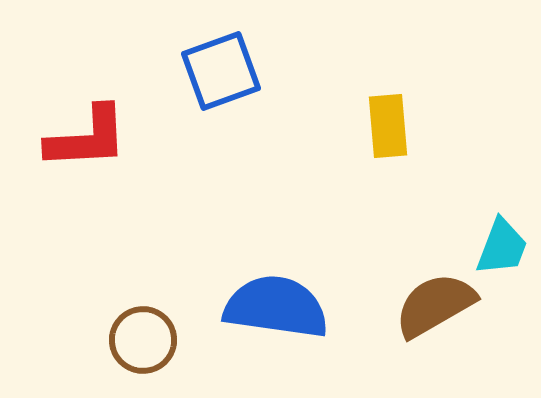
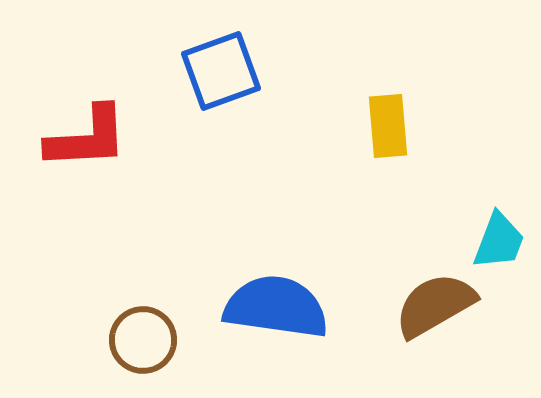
cyan trapezoid: moved 3 px left, 6 px up
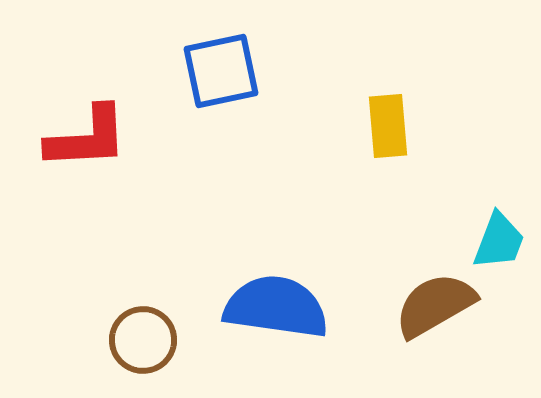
blue square: rotated 8 degrees clockwise
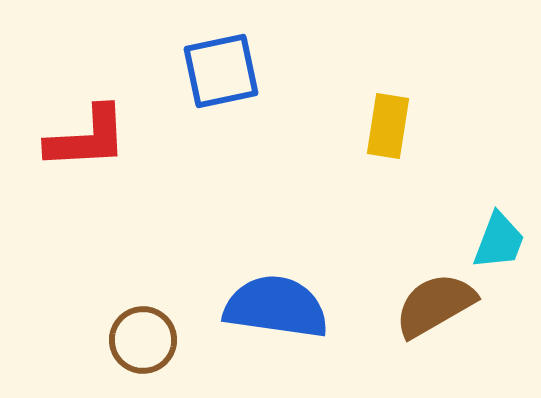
yellow rectangle: rotated 14 degrees clockwise
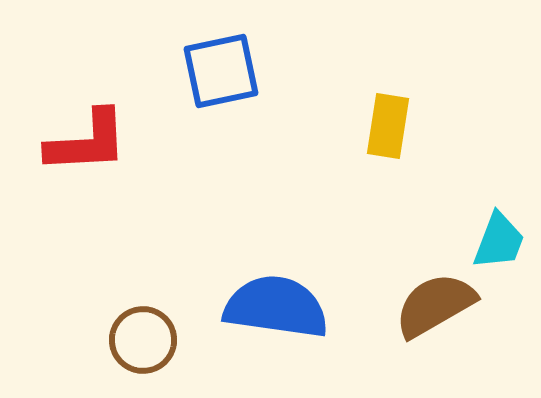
red L-shape: moved 4 px down
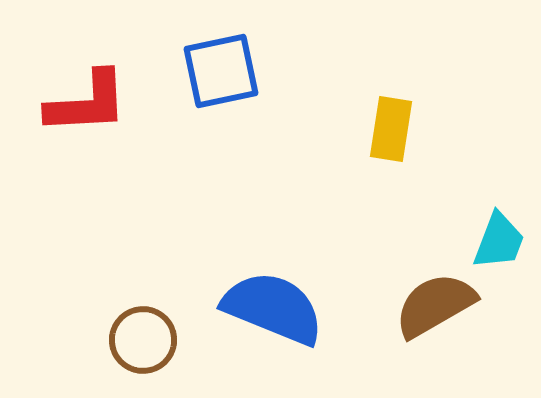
yellow rectangle: moved 3 px right, 3 px down
red L-shape: moved 39 px up
blue semicircle: moved 3 px left, 1 px down; rotated 14 degrees clockwise
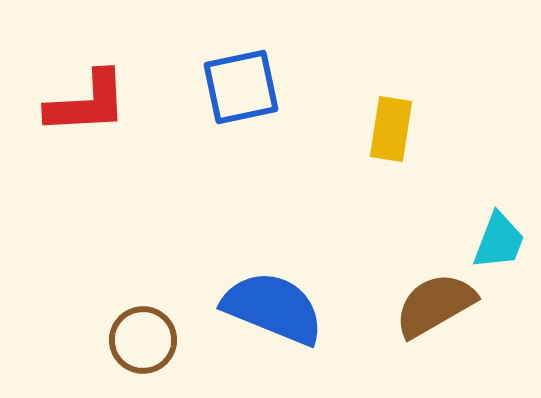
blue square: moved 20 px right, 16 px down
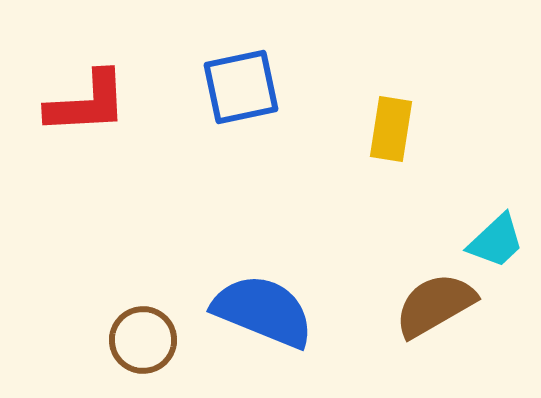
cyan trapezoid: moved 3 px left; rotated 26 degrees clockwise
blue semicircle: moved 10 px left, 3 px down
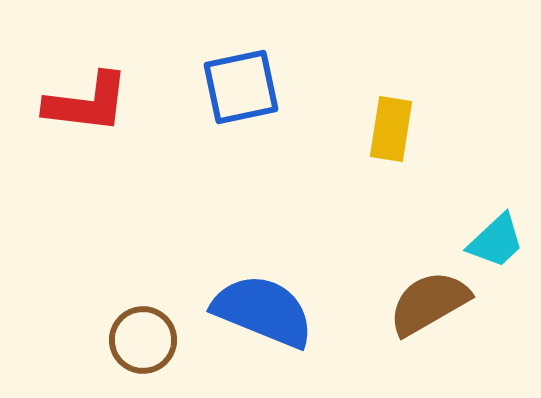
red L-shape: rotated 10 degrees clockwise
brown semicircle: moved 6 px left, 2 px up
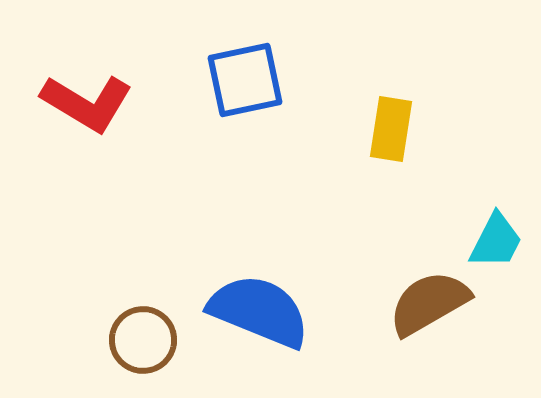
blue square: moved 4 px right, 7 px up
red L-shape: rotated 24 degrees clockwise
cyan trapezoid: rotated 20 degrees counterclockwise
blue semicircle: moved 4 px left
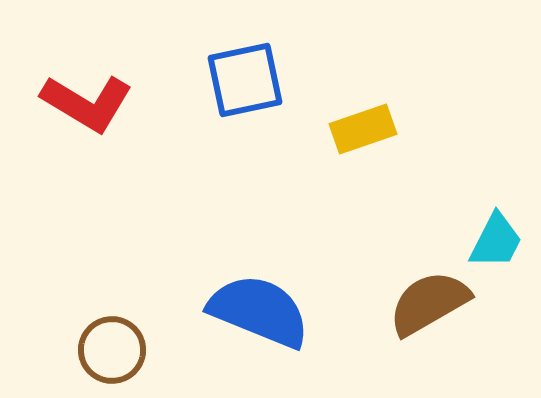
yellow rectangle: moved 28 px left; rotated 62 degrees clockwise
brown circle: moved 31 px left, 10 px down
